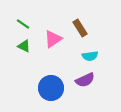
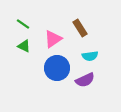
blue circle: moved 6 px right, 20 px up
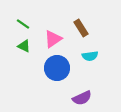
brown rectangle: moved 1 px right
purple semicircle: moved 3 px left, 18 px down
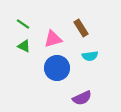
pink triangle: rotated 18 degrees clockwise
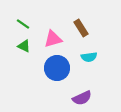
cyan semicircle: moved 1 px left, 1 px down
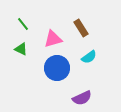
green line: rotated 16 degrees clockwise
green triangle: moved 3 px left, 3 px down
cyan semicircle: rotated 28 degrees counterclockwise
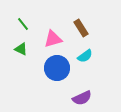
cyan semicircle: moved 4 px left, 1 px up
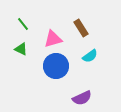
cyan semicircle: moved 5 px right
blue circle: moved 1 px left, 2 px up
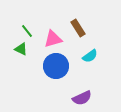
green line: moved 4 px right, 7 px down
brown rectangle: moved 3 px left
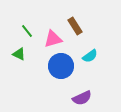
brown rectangle: moved 3 px left, 2 px up
green triangle: moved 2 px left, 5 px down
blue circle: moved 5 px right
